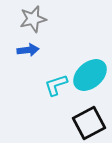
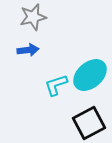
gray star: moved 2 px up
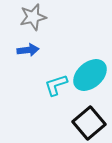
black square: rotated 12 degrees counterclockwise
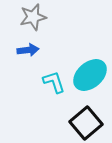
cyan L-shape: moved 2 px left, 3 px up; rotated 90 degrees clockwise
black square: moved 3 px left
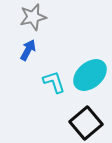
blue arrow: rotated 55 degrees counterclockwise
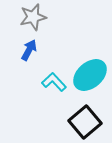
blue arrow: moved 1 px right
cyan L-shape: rotated 25 degrees counterclockwise
black square: moved 1 px left, 1 px up
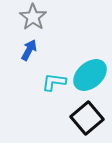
gray star: rotated 24 degrees counterclockwise
cyan L-shape: rotated 40 degrees counterclockwise
black square: moved 2 px right, 4 px up
